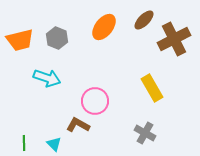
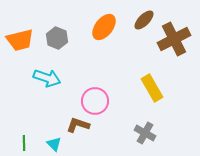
brown L-shape: rotated 10 degrees counterclockwise
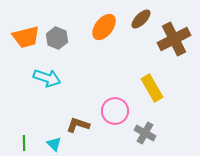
brown ellipse: moved 3 px left, 1 px up
orange trapezoid: moved 6 px right, 3 px up
pink circle: moved 20 px right, 10 px down
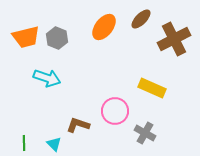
yellow rectangle: rotated 36 degrees counterclockwise
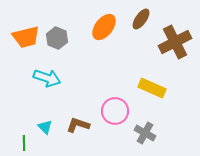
brown ellipse: rotated 10 degrees counterclockwise
brown cross: moved 1 px right, 3 px down
cyan triangle: moved 9 px left, 17 px up
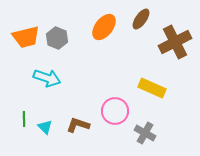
green line: moved 24 px up
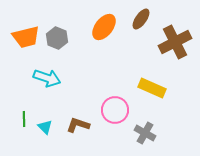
pink circle: moved 1 px up
